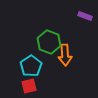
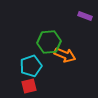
green hexagon: rotated 25 degrees counterclockwise
orange arrow: rotated 65 degrees counterclockwise
cyan pentagon: rotated 15 degrees clockwise
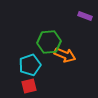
cyan pentagon: moved 1 px left, 1 px up
